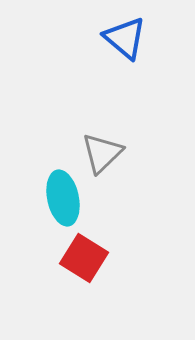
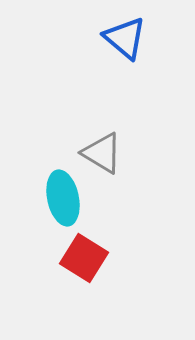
gray triangle: rotated 45 degrees counterclockwise
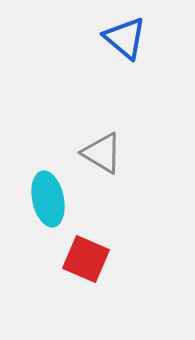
cyan ellipse: moved 15 px left, 1 px down
red square: moved 2 px right, 1 px down; rotated 9 degrees counterclockwise
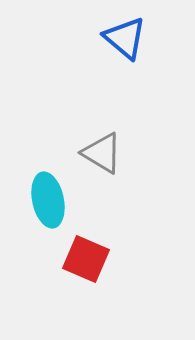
cyan ellipse: moved 1 px down
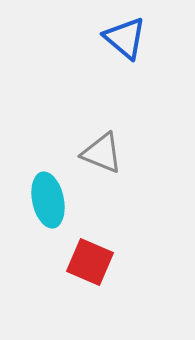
gray triangle: rotated 9 degrees counterclockwise
red square: moved 4 px right, 3 px down
